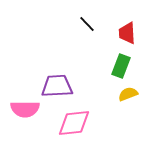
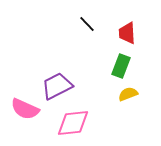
purple trapezoid: rotated 24 degrees counterclockwise
pink semicircle: rotated 24 degrees clockwise
pink diamond: moved 1 px left
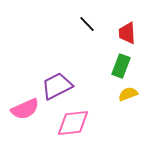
pink semicircle: rotated 48 degrees counterclockwise
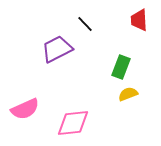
black line: moved 2 px left
red trapezoid: moved 12 px right, 13 px up
green rectangle: moved 1 px down
purple trapezoid: moved 37 px up
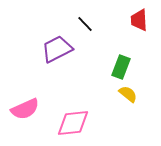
yellow semicircle: rotated 60 degrees clockwise
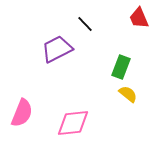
red trapezoid: moved 2 px up; rotated 20 degrees counterclockwise
pink semicircle: moved 3 px left, 4 px down; rotated 44 degrees counterclockwise
